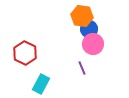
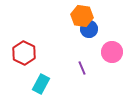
pink circle: moved 19 px right, 8 px down
red hexagon: moved 1 px left
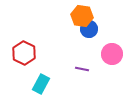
pink circle: moved 2 px down
purple line: moved 1 px down; rotated 56 degrees counterclockwise
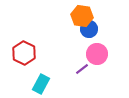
pink circle: moved 15 px left
purple line: rotated 48 degrees counterclockwise
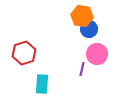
red hexagon: rotated 15 degrees clockwise
purple line: rotated 40 degrees counterclockwise
cyan rectangle: moved 1 px right; rotated 24 degrees counterclockwise
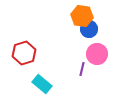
cyan rectangle: rotated 54 degrees counterclockwise
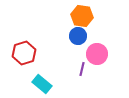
blue circle: moved 11 px left, 7 px down
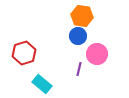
purple line: moved 3 px left
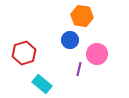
blue circle: moved 8 px left, 4 px down
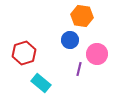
cyan rectangle: moved 1 px left, 1 px up
